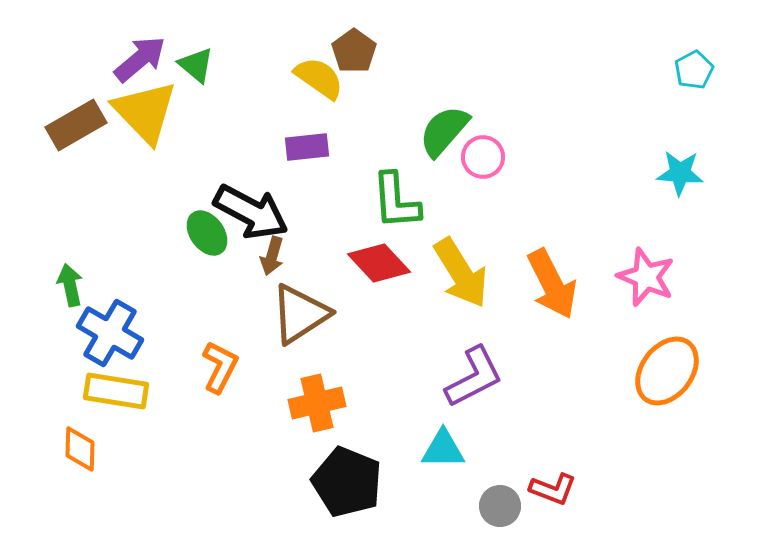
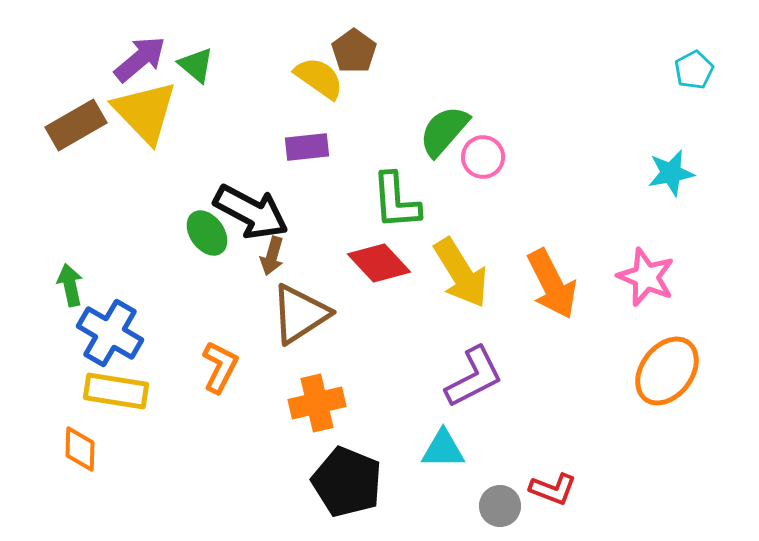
cyan star: moved 9 px left; rotated 15 degrees counterclockwise
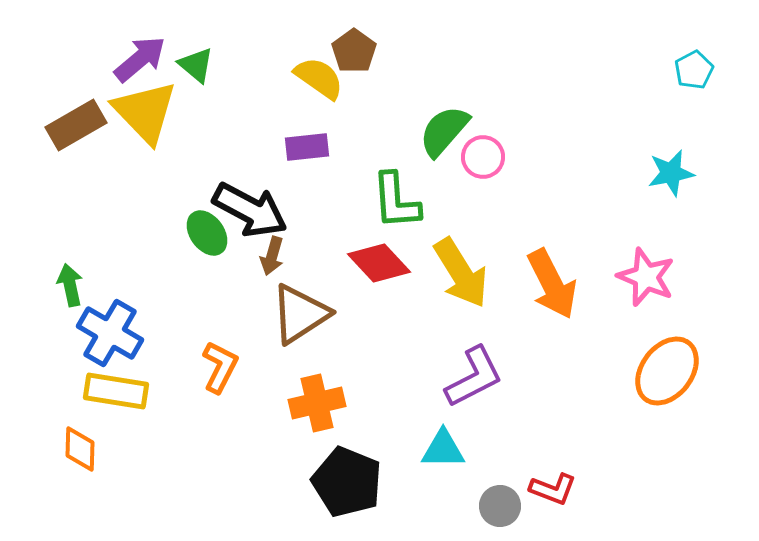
black arrow: moved 1 px left, 2 px up
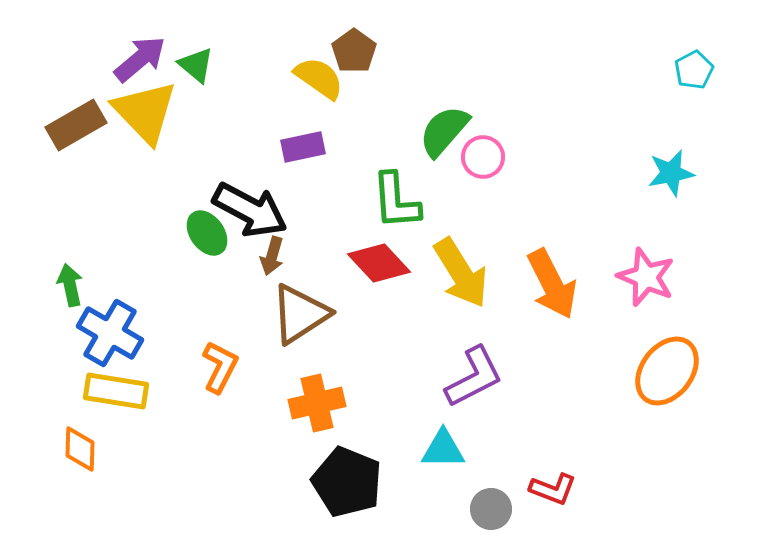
purple rectangle: moved 4 px left; rotated 6 degrees counterclockwise
gray circle: moved 9 px left, 3 px down
